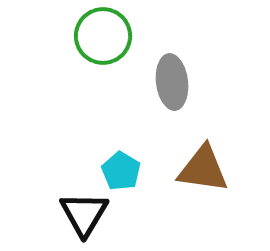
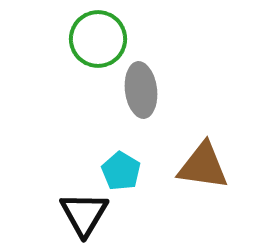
green circle: moved 5 px left, 3 px down
gray ellipse: moved 31 px left, 8 px down
brown triangle: moved 3 px up
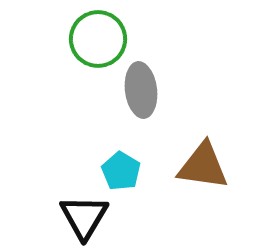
black triangle: moved 3 px down
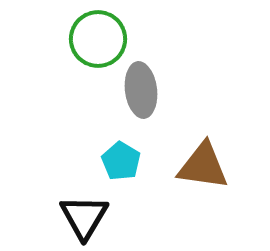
cyan pentagon: moved 10 px up
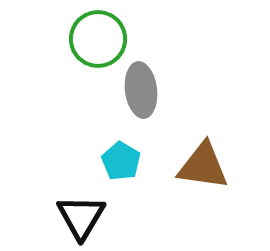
black triangle: moved 3 px left
